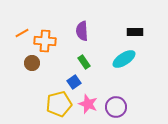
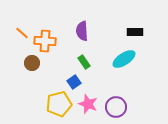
orange line: rotated 72 degrees clockwise
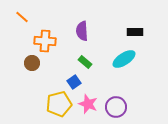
orange line: moved 16 px up
green rectangle: moved 1 px right; rotated 16 degrees counterclockwise
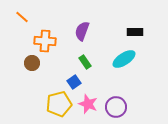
purple semicircle: rotated 24 degrees clockwise
green rectangle: rotated 16 degrees clockwise
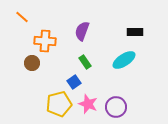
cyan ellipse: moved 1 px down
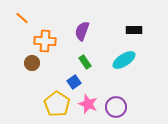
orange line: moved 1 px down
black rectangle: moved 1 px left, 2 px up
yellow pentagon: moved 2 px left; rotated 25 degrees counterclockwise
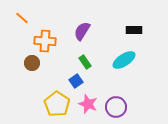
purple semicircle: rotated 12 degrees clockwise
blue square: moved 2 px right, 1 px up
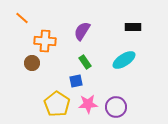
black rectangle: moved 1 px left, 3 px up
blue square: rotated 24 degrees clockwise
pink star: rotated 24 degrees counterclockwise
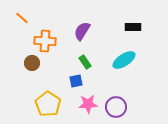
yellow pentagon: moved 9 px left
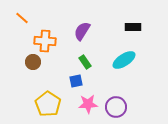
brown circle: moved 1 px right, 1 px up
